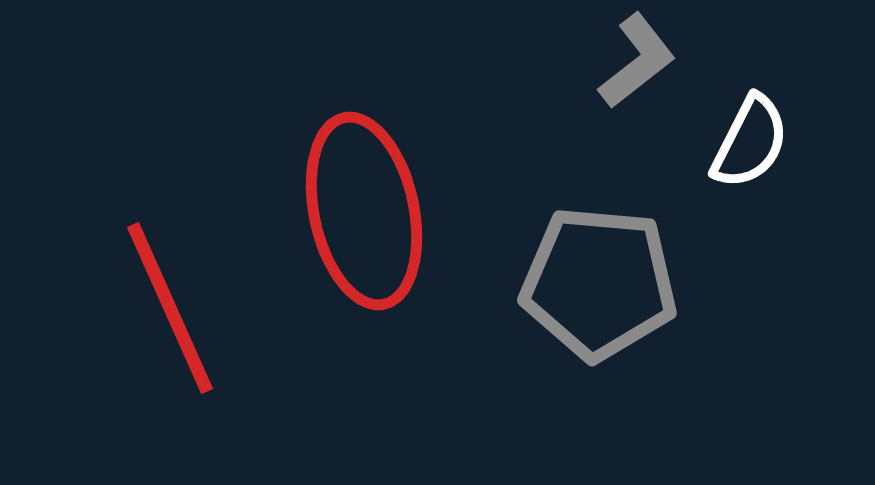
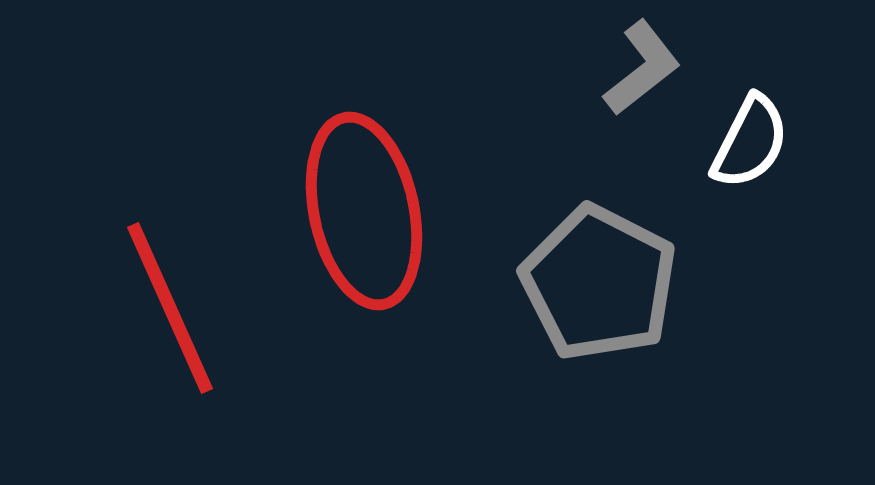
gray L-shape: moved 5 px right, 7 px down
gray pentagon: rotated 22 degrees clockwise
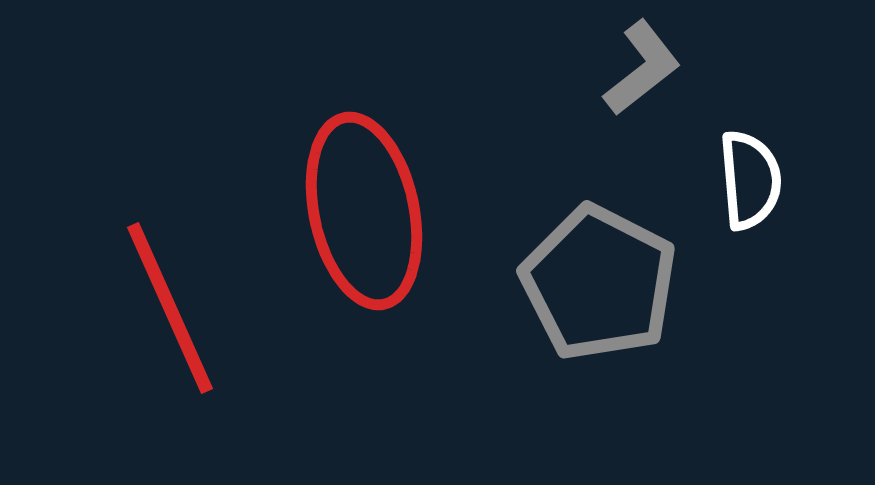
white semicircle: moved 38 px down; rotated 32 degrees counterclockwise
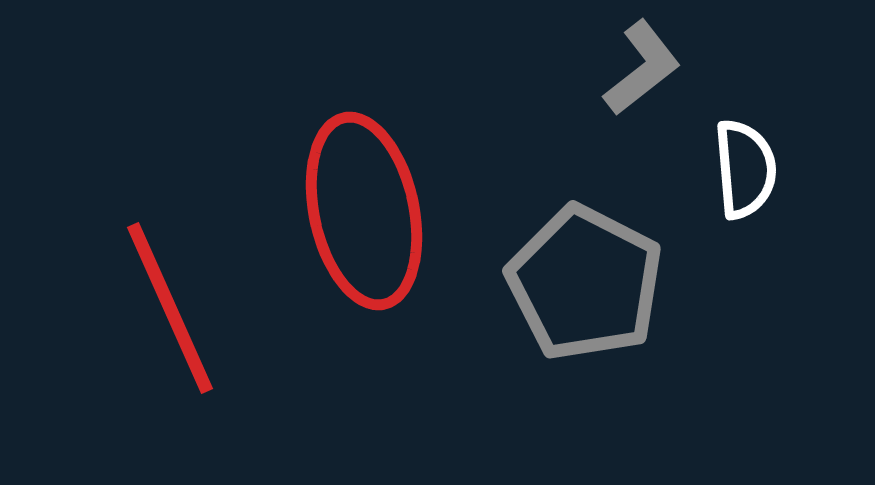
white semicircle: moved 5 px left, 11 px up
gray pentagon: moved 14 px left
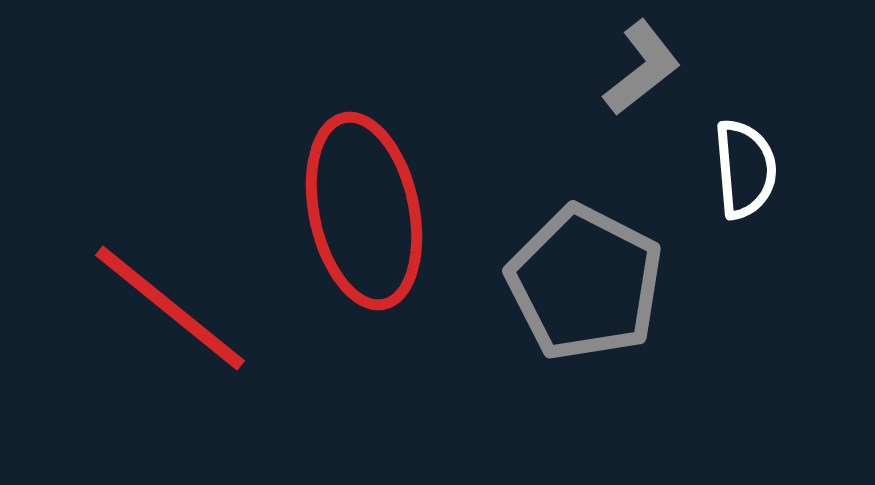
red line: rotated 27 degrees counterclockwise
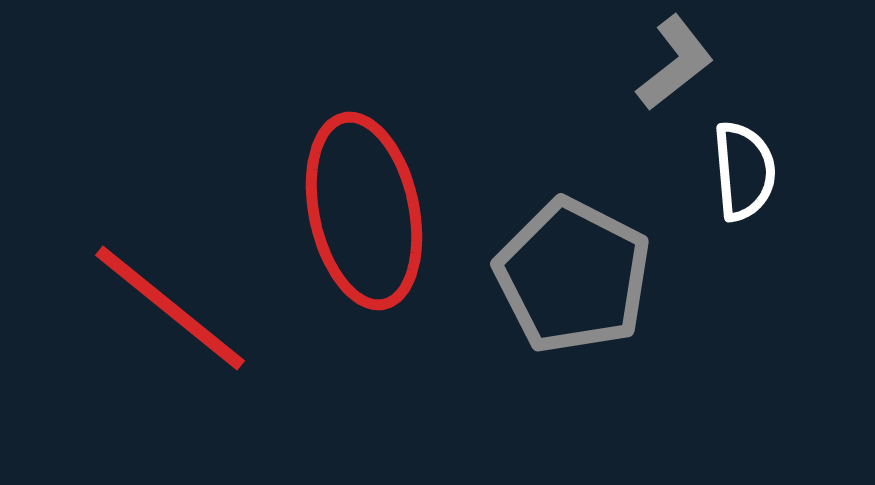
gray L-shape: moved 33 px right, 5 px up
white semicircle: moved 1 px left, 2 px down
gray pentagon: moved 12 px left, 7 px up
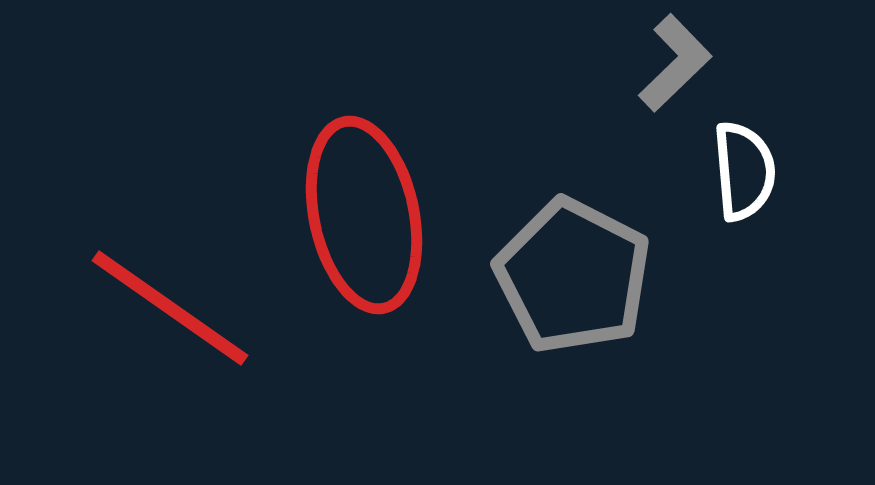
gray L-shape: rotated 6 degrees counterclockwise
red ellipse: moved 4 px down
red line: rotated 4 degrees counterclockwise
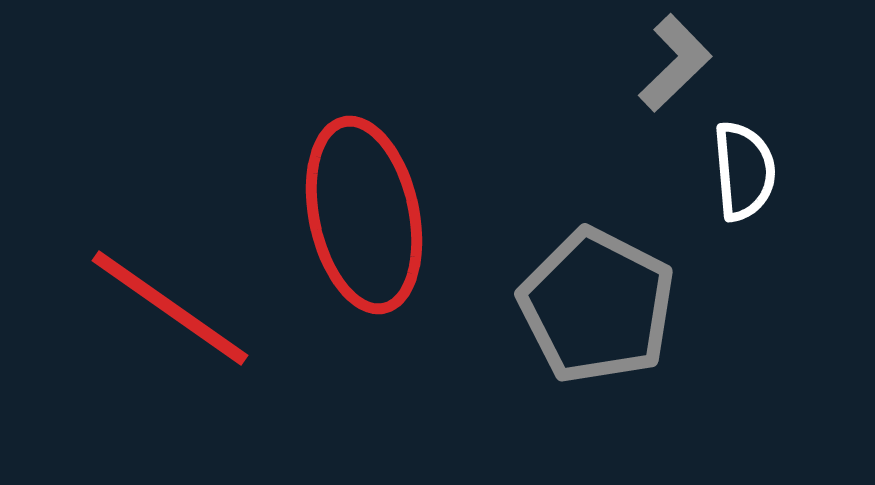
gray pentagon: moved 24 px right, 30 px down
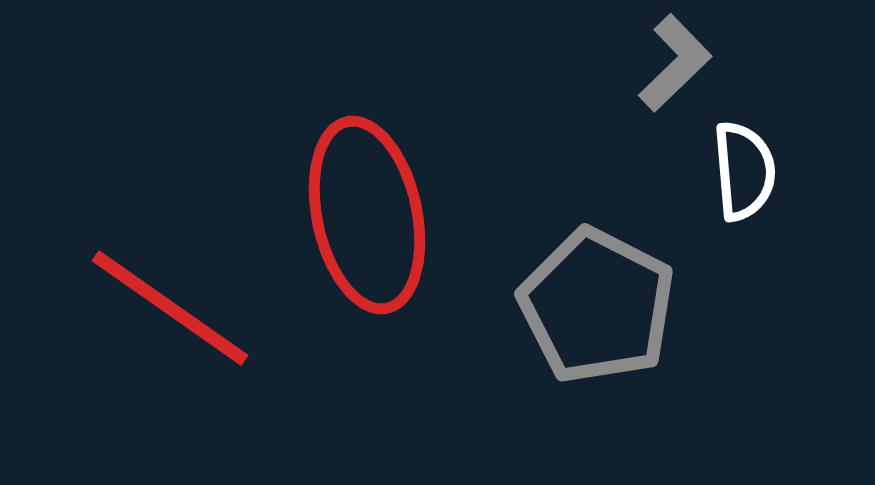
red ellipse: moved 3 px right
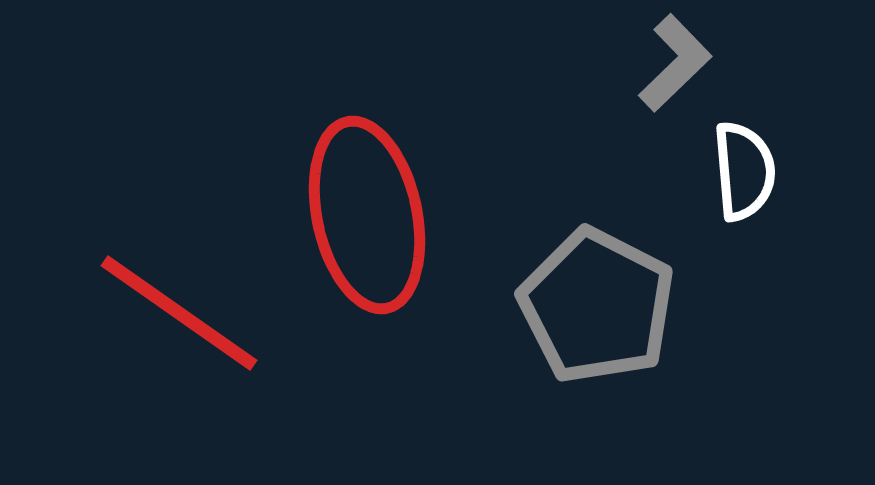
red line: moved 9 px right, 5 px down
